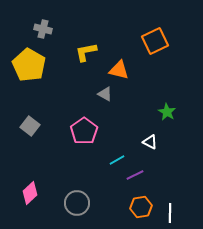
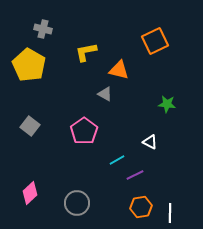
green star: moved 8 px up; rotated 24 degrees counterclockwise
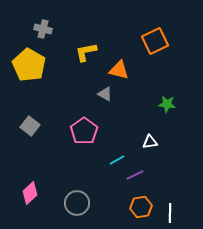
white triangle: rotated 35 degrees counterclockwise
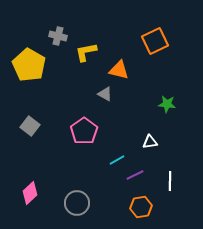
gray cross: moved 15 px right, 7 px down
white line: moved 32 px up
